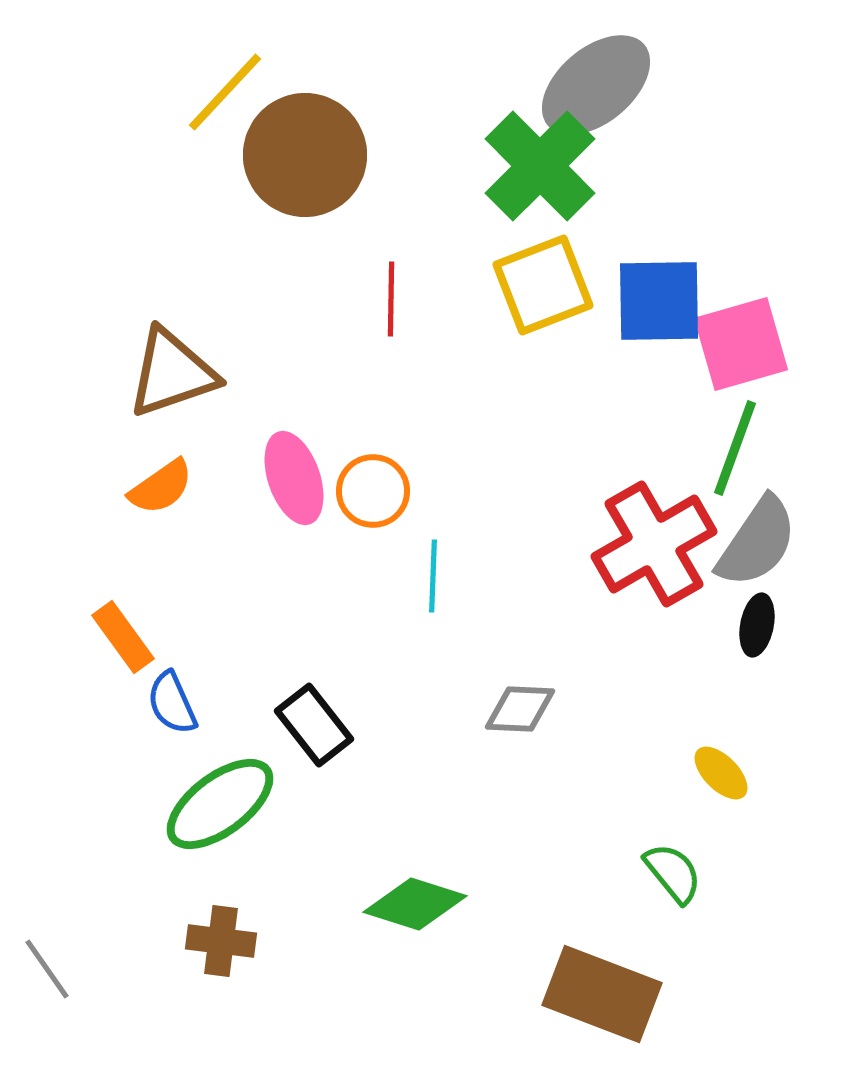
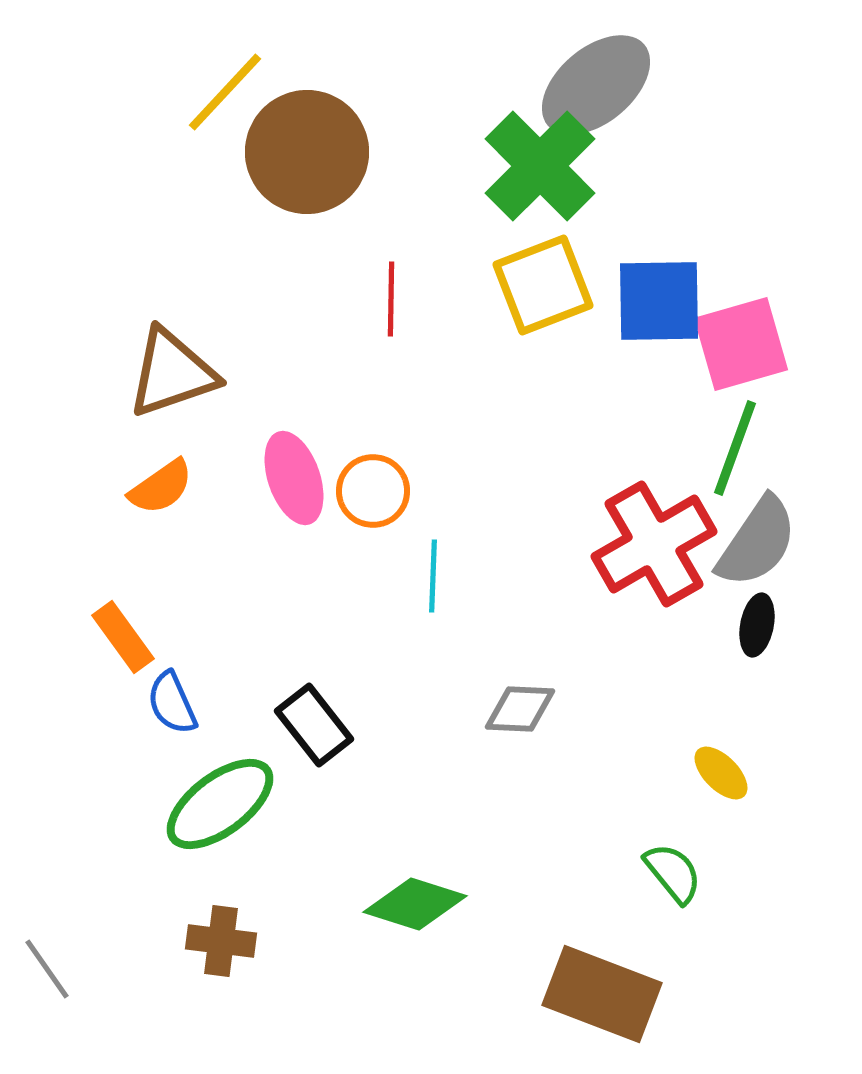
brown circle: moved 2 px right, 3 px up
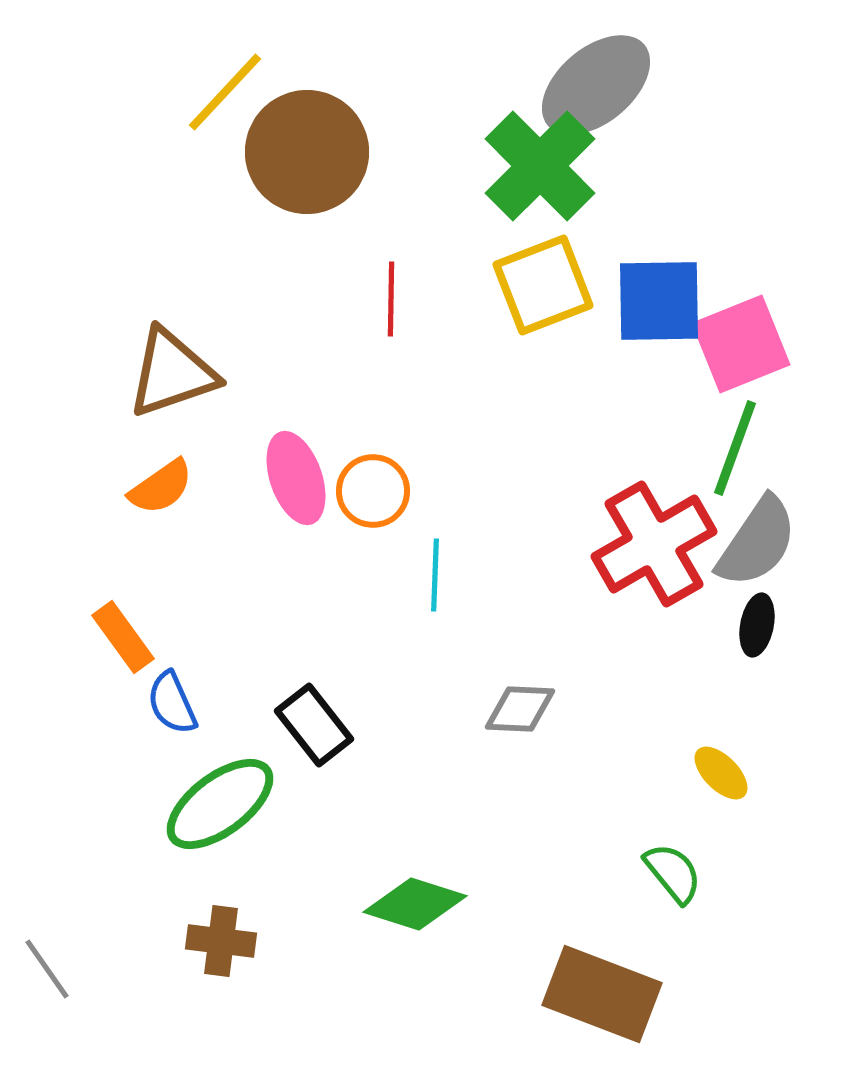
pink square: rotated 6 degrees counterclockwise
pink ellipse: moved 2 px right
cyan line: moved 2 px right, 1 px up
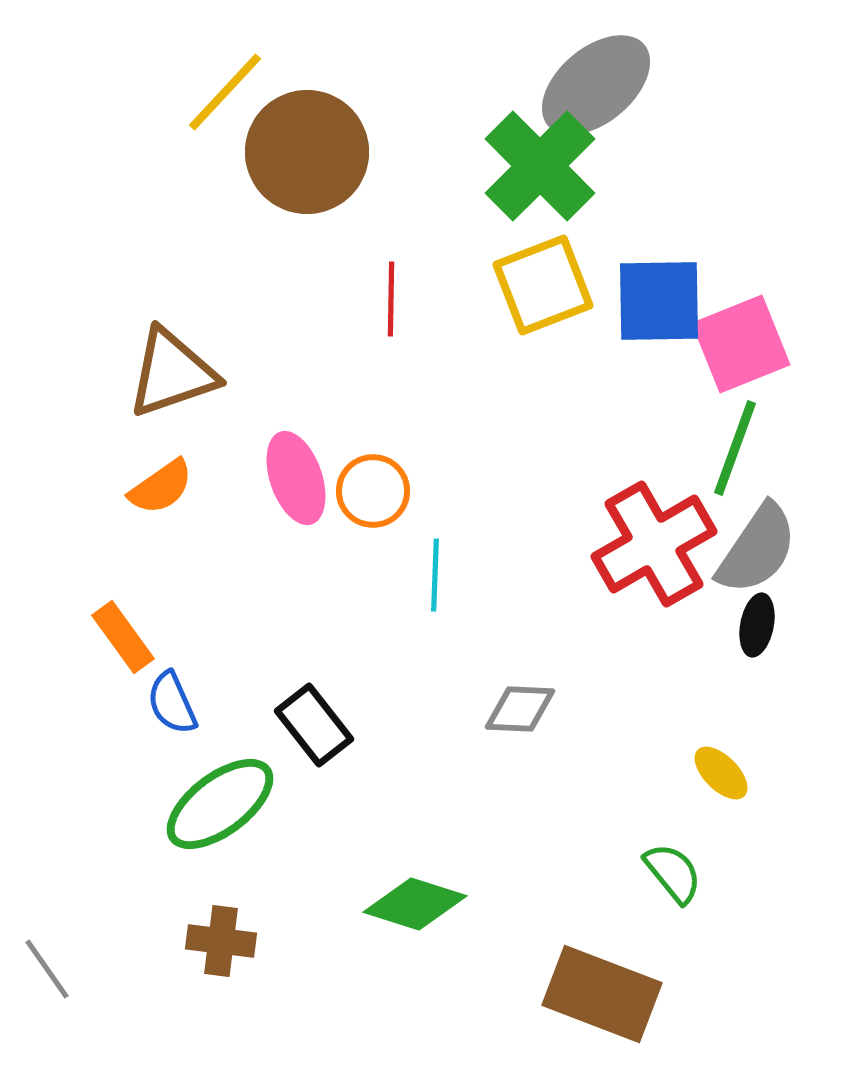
gray semicircle: moved 7 px down
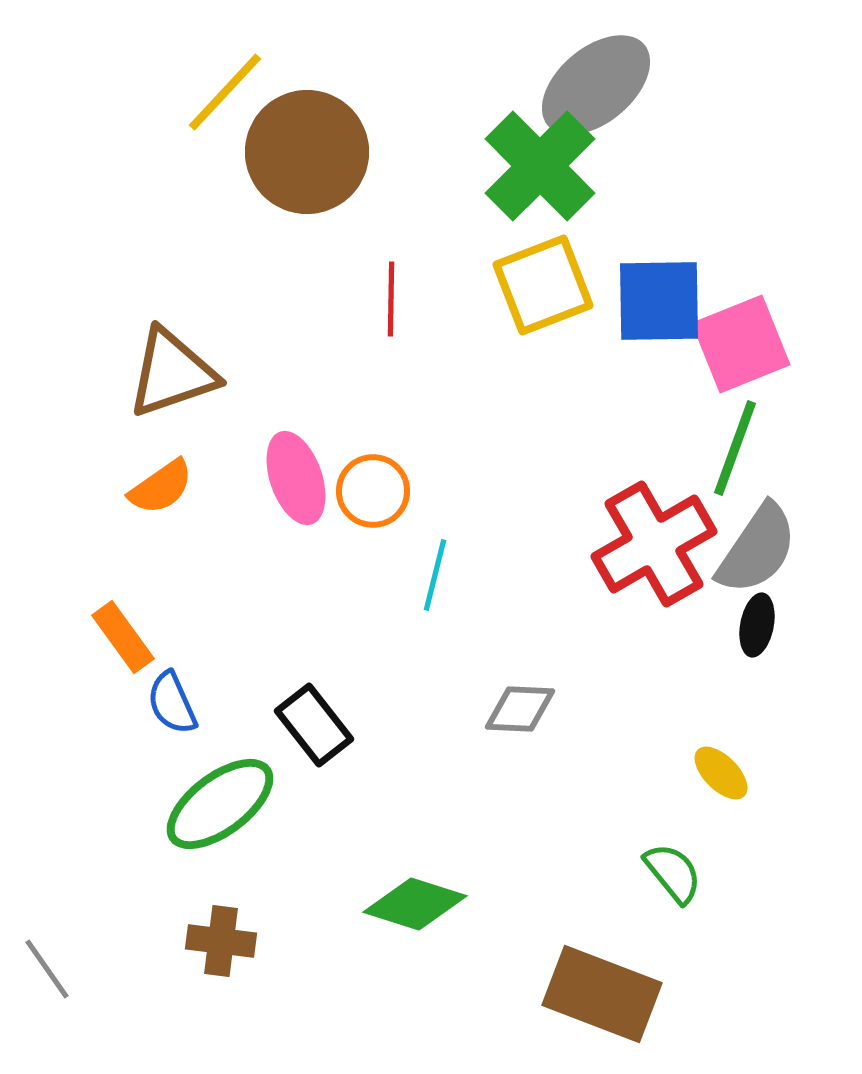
cyan line: rotated 12 degrees clockwise
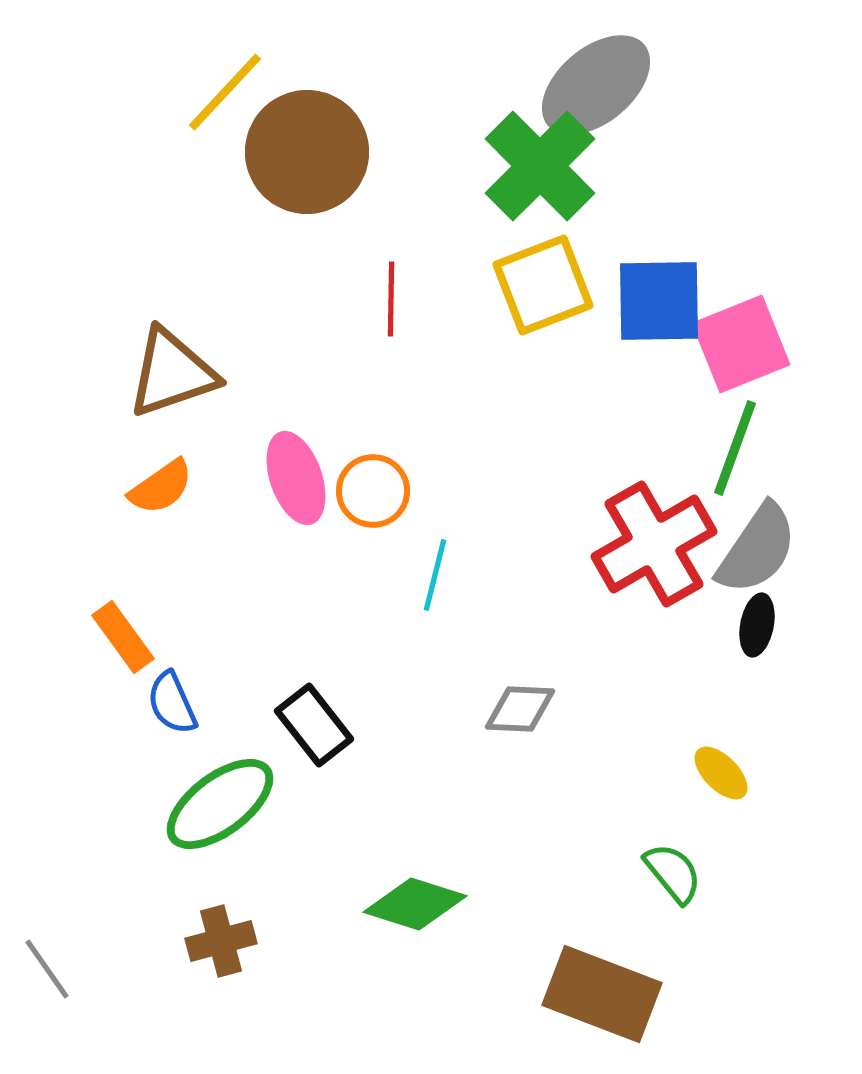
brown cross: rotated 22 degrees counterclockwise
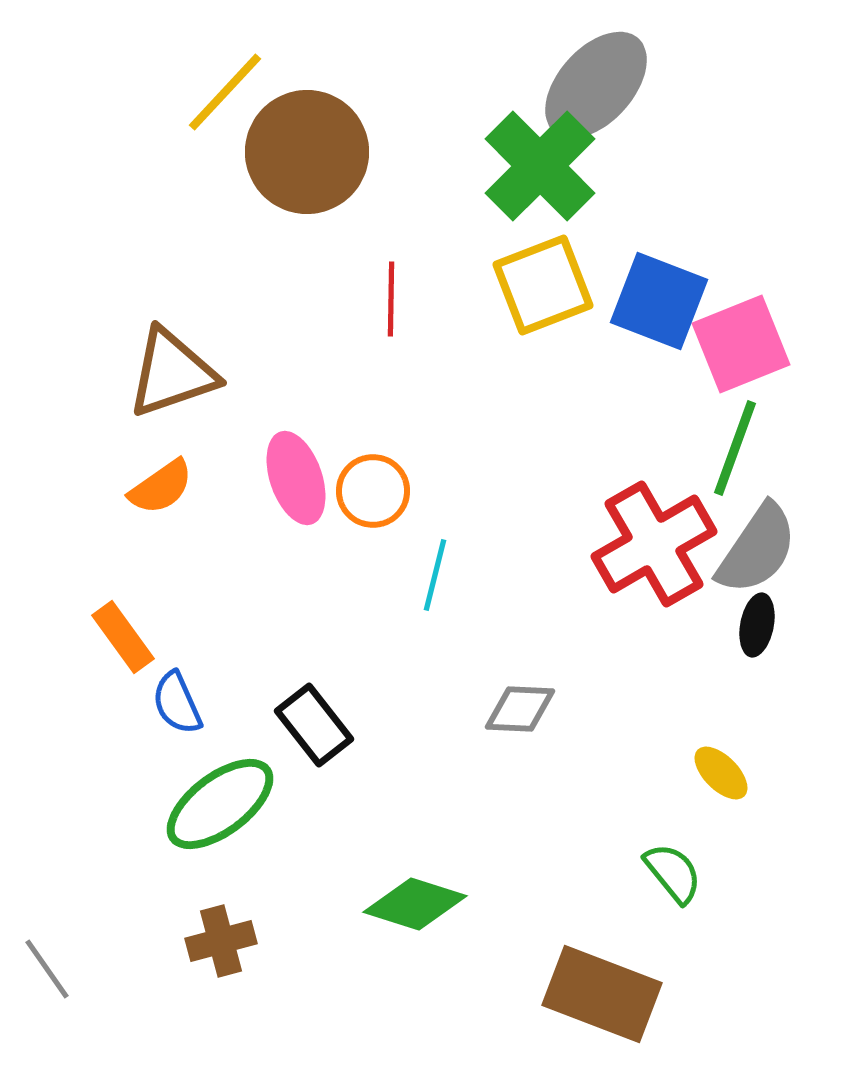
gray ellipse: rotated 8 degrees counterclockwise
blue square: rotated 22 degrees clockwise
blue semicircle: moved 5 px right
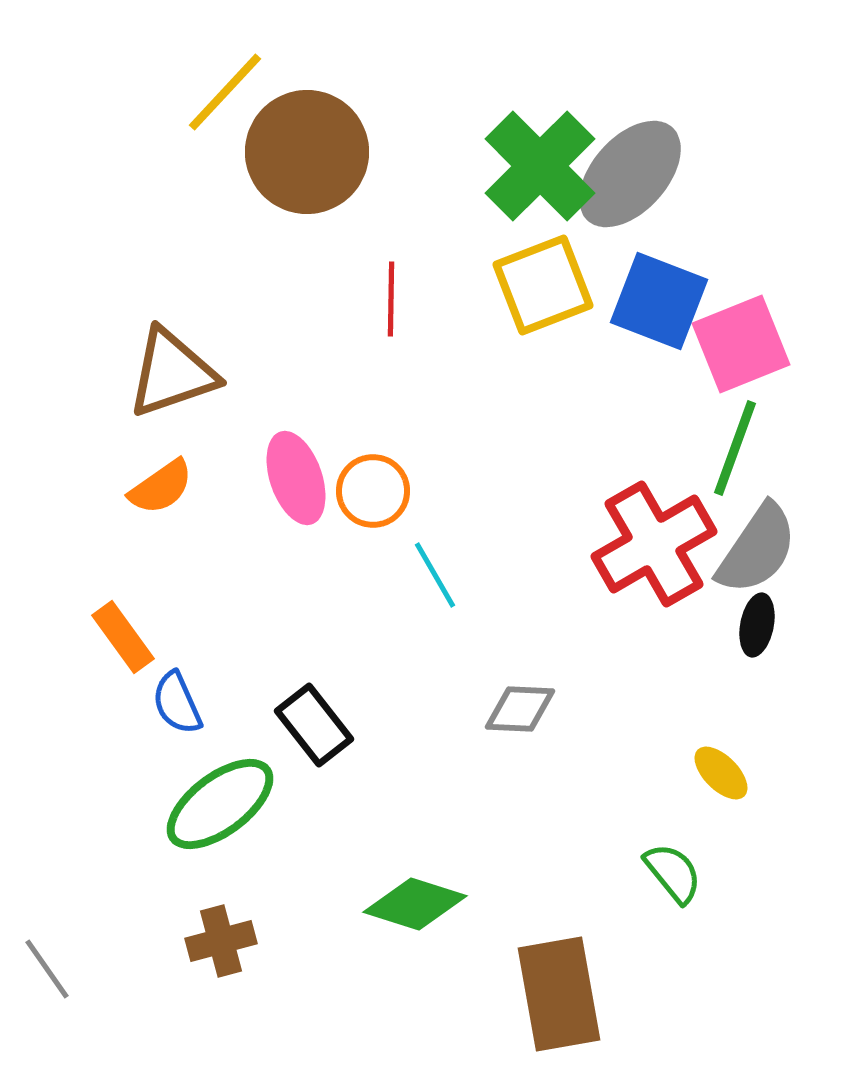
gray ellipse: moved 34 px right, 89 px down
cyan line: rotated 44 degrees counterclockwise
brown rectangle: moved 43 px left; rotated 59 degrees clockwise
